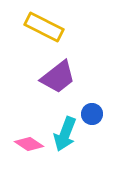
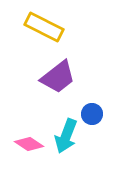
cyan arrow: moved 1 px right, 2 px down
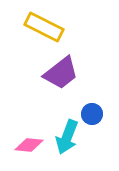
purple trapezoid: moved 3 px right, 4 px up
cyan arrow: moved 1 px right, 1 px down
pink diamond: moved 1 px down; rotated 28 degrees counterclockwise
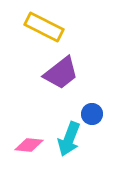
cyan arrow: moved 2 px right, 2 px down
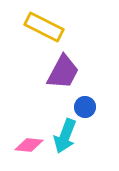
purple trapezoid: moved 2 px right, 1 px up; rotated 24 degrees counterclockwise
blue circle: moved 7 px left, 7 px up
cyan arrow: moved 4 px left, 3 px up
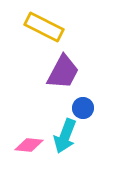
blue circle: moved 2 px left, 1 px down
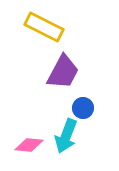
cyan arrow: moved 1 px right
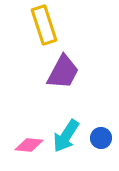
yellow rectangle: moved 2 px up; rotated 45 degrees clockwise
blue circle: moved 18 px right, 30 px down
cyan arrow: rotated 12 degrees clockwise
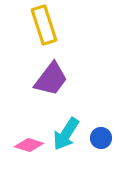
purple trapezoid: moved 12 px left, 7 px down; rotated 9 degrees clockwise
cyan arrow: moved 2 px up
pink diamond: rotated 12 degrees clockwise
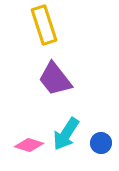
purple trapezoid: moved 4 px right; rotated 105 degrees clockwise
blue circle: moved 5 px down
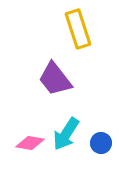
yellow rectangle: moved 34 px right, 4 px down
pink diamond: moved 1 px right, 2 px up; rotated 8 degrees counterclockwise
